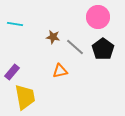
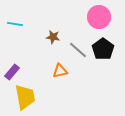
pink circle: moved 1 px right
gray line: moved 3 px right, 3 px down
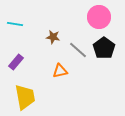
black pentagon: moved 1 px right, 1 px up
purple rectangle: moved 4 px right, 10 px up
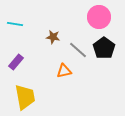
orange triangle: moved 4 px right
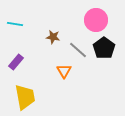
pink circle: moved 3 px left, 3 px down
orange triangle: rotated 49 degrees counterclockwise
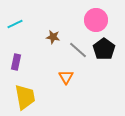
cyan line: rotated 35 degrees counterclockwise
black pentagon: moved 1 px down
purple rectangle: rotated 28 degrees counterclockwise
orange triangle: moved 2 px right, 6 px down
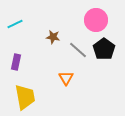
orange triangle: moved 1 px down
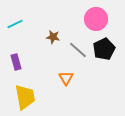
pink circle: moved 1 px up
black pentagon: rotated 10 degrees clockwise
purple rectangle: rotated 28 degrees counterclockwise
